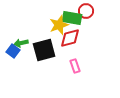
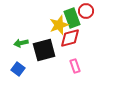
green rectangle: rotated 60 degrees clockwise
blue square: moved 5 px right, 18 px down
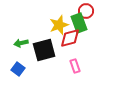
green rectangle: moved 7 px right, 5 px down
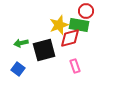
green rectangle: moved 2 px down; rotated 60 degrees counterclockwise
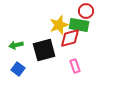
green arrow: moved 5 px left, 2 px down
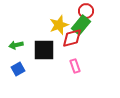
green rectangle: moved 2 px right; rotated 60 degrees counterclockwise
red diamond: moved 2 px right
black square: rotated 15 degrees clockwise
blue square: rotated 24 degrees clockwise
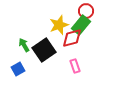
green arrow: moved 8 px right; rotated 72 degrees clockwise
black square: rotated 35 degrees counterclockwise
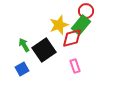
blue square: moved 4 px right
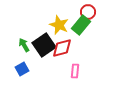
red circle: moved 2 px right, 1 px down
yellow star: rotated 30 degrees counterclockwise
red diamond: moved 10 px left, 10 px down
black square: moved 5 px up
pink rectangle: moved 5 px down; rotated 24 degrees clockwise
